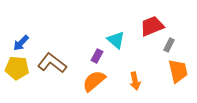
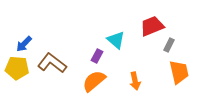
blue arrow: moved 3 px right, 1 px down
orange trapezoid: moved 1 px right, 1 px down
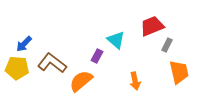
gray rectangle: moved 2 px left
orange semicircle: moved 13 px left
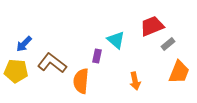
gray rectangle: moved 1 px right, 1 px up; rotated 24 degrees clockwise
purple rectangle: rotated 16 degrees counterclockwise
yellow pentagon: moved 1 px left, 3 px down
orange trapezoid: rotated 35 degrees clockwise
orange semicircle: rotated 45 degrees counterclockwise
